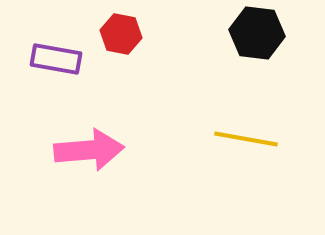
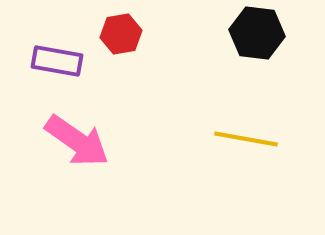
red hexagon: rotated 21 degrees counterclockwise
purple rectangle: moved 1 px right, 2 px down
pink arrow: moved 12 px left, 9 px up; rotated 40 degrees clockwise
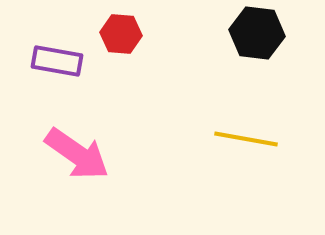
red hexagon: rotated 15 degrees clockwise
pink arrow: moved 13 px down
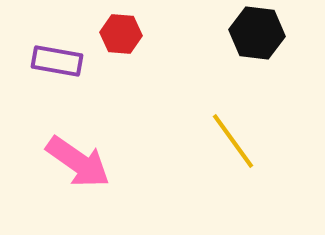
yellow line: moved 13 px left, 2 px down; rotated 44 degrees clockwise
pink arrow: moved 1 px right, 8 px down
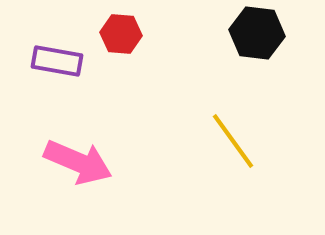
pink arrow: rotated 12 degrees counterclockwise
